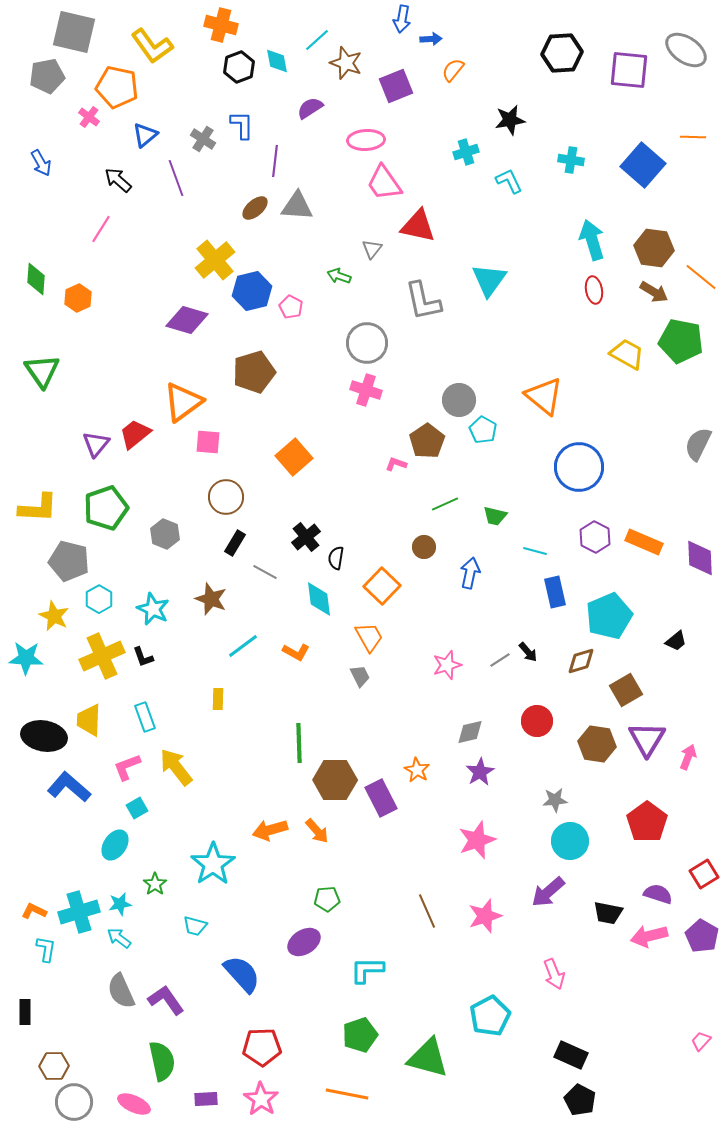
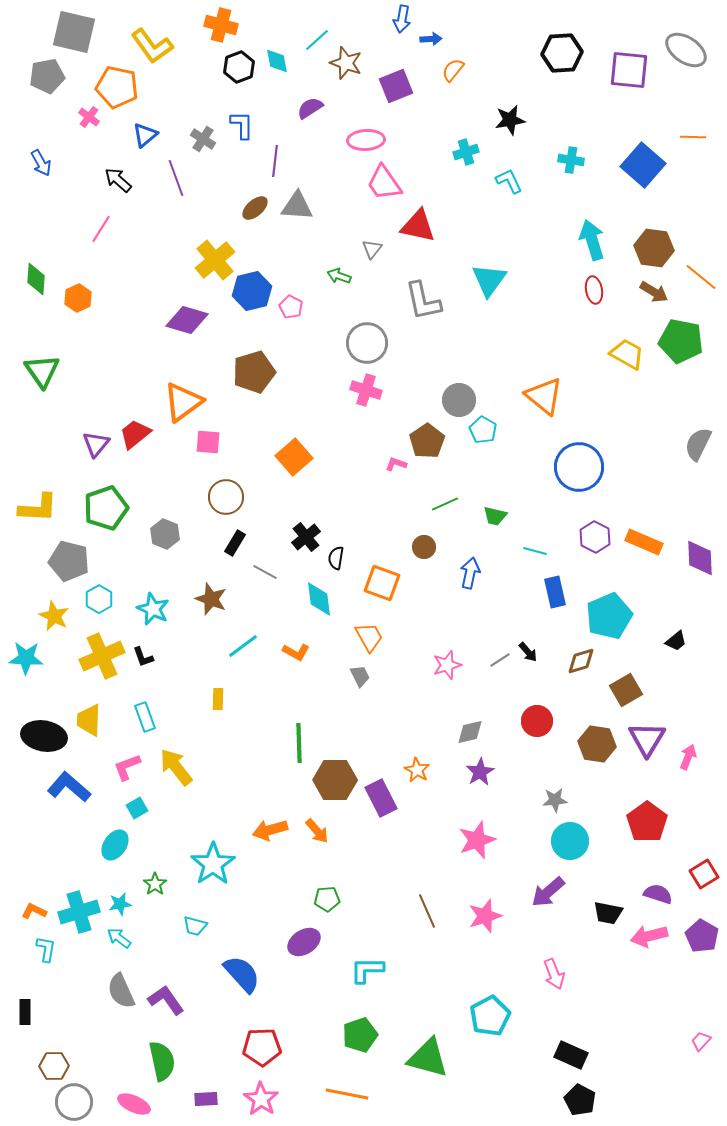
orange square at (382, 586): moved 3 px up; rotated 24 degrees counterclockwise
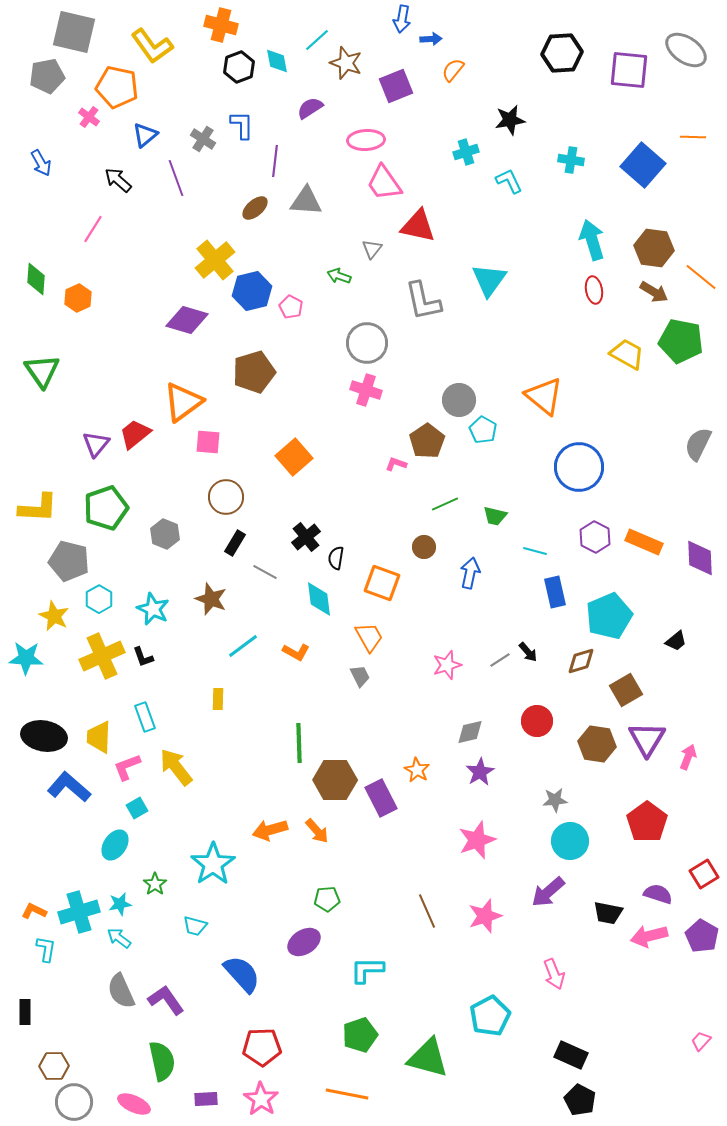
gray triangle at (297, 206): moved 9 px right, 5 px up
pink line at (101, 229): moved 8 px left
yellow trapezoid at (89, 720): moved 10 px right, 17 px down
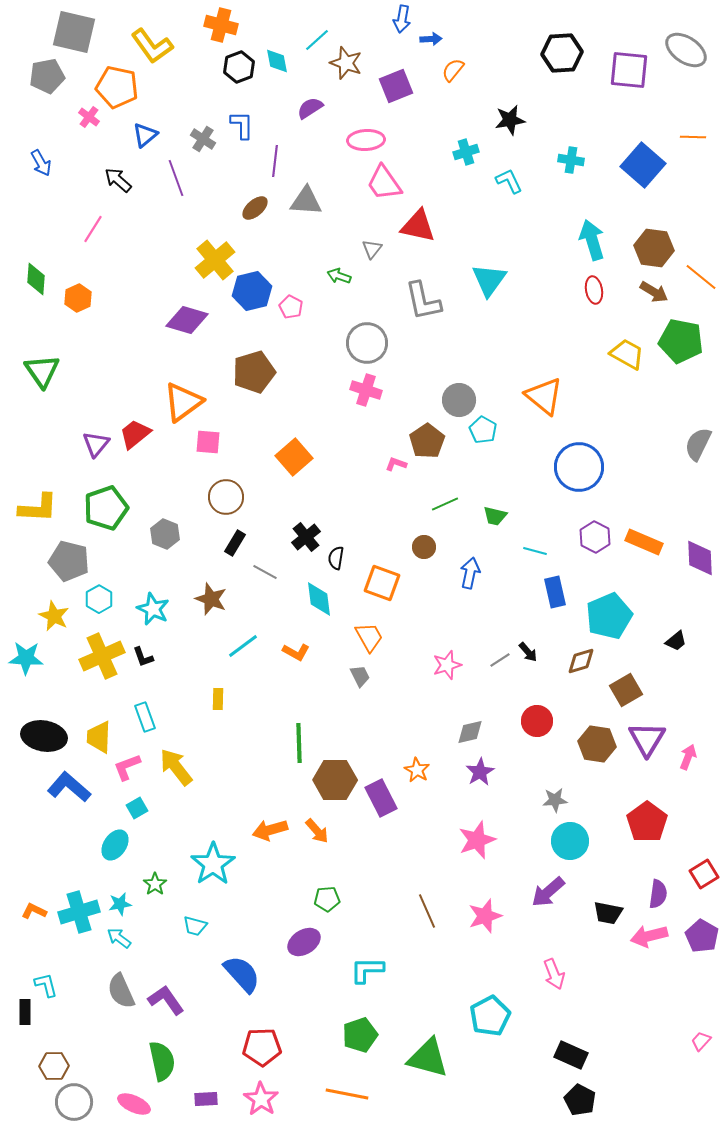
purple semicircle at (658, 894): rotated 80 degrees clockwise
cyan L-shape at (46, 949): moved 36 px down; rotated 24 degrees counterclockwise
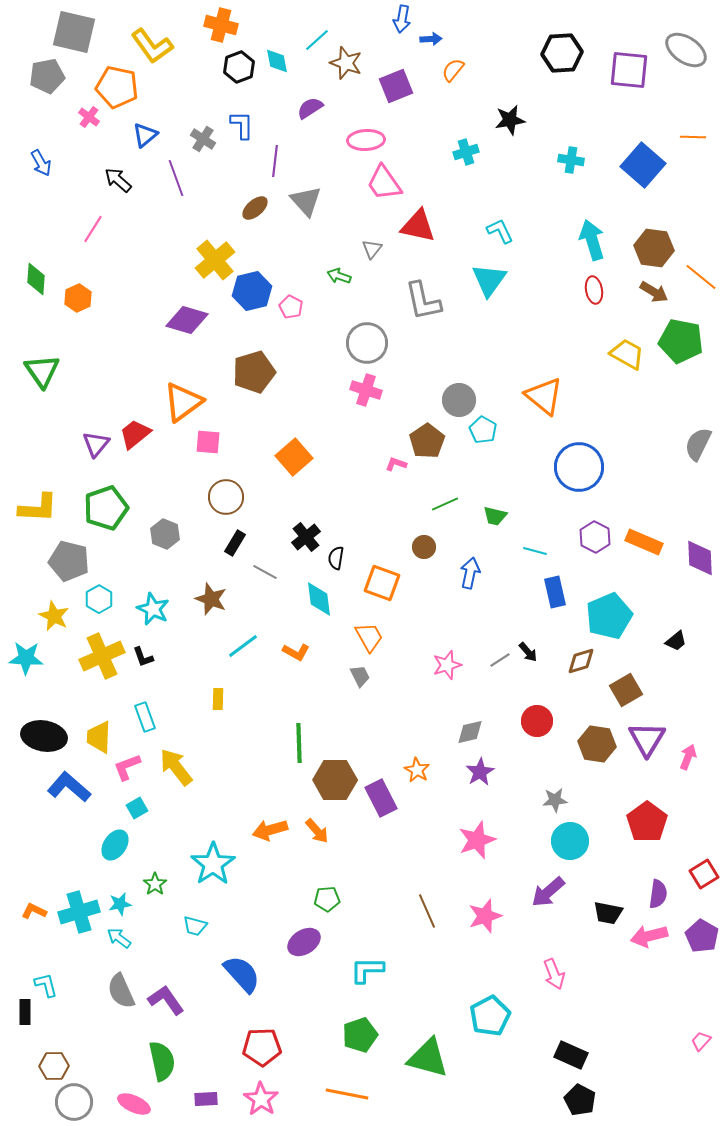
cyan L-shape at (509, 181): moved 9 px left, 50 px down
gray triangle at (306, 201): rotated 44 degrees clockwise
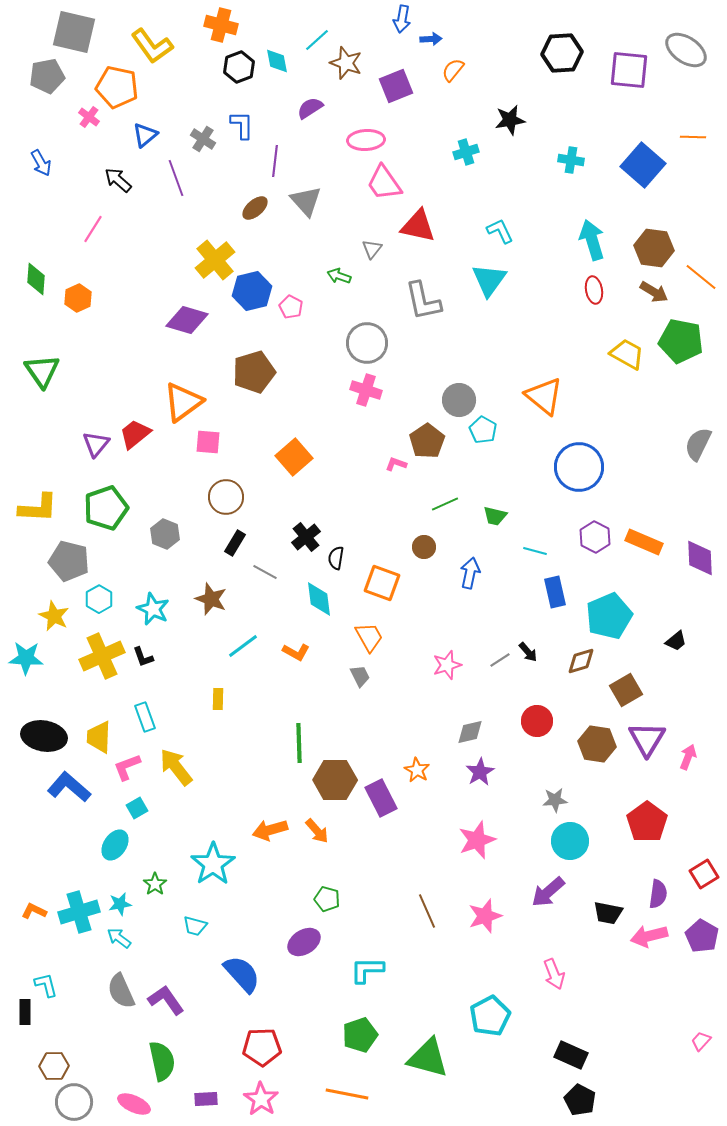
green pentagon at (327, 899): rotated 20 degrees clockwise
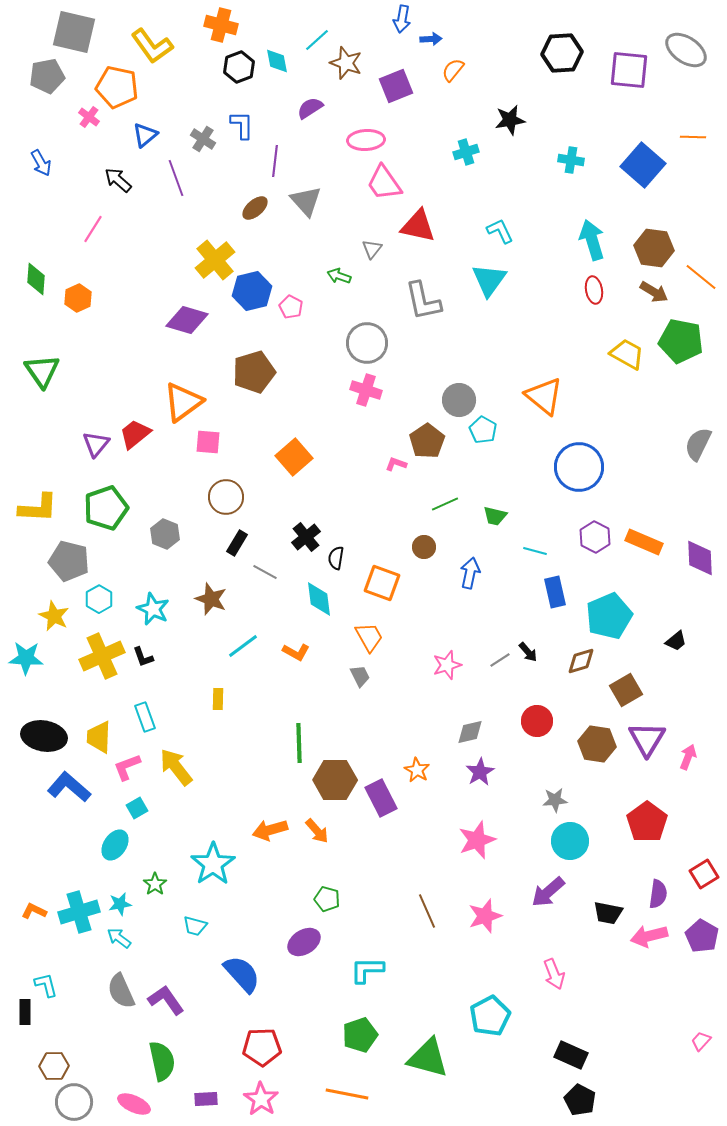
black rectangle at (235, 543): moved 2 px right
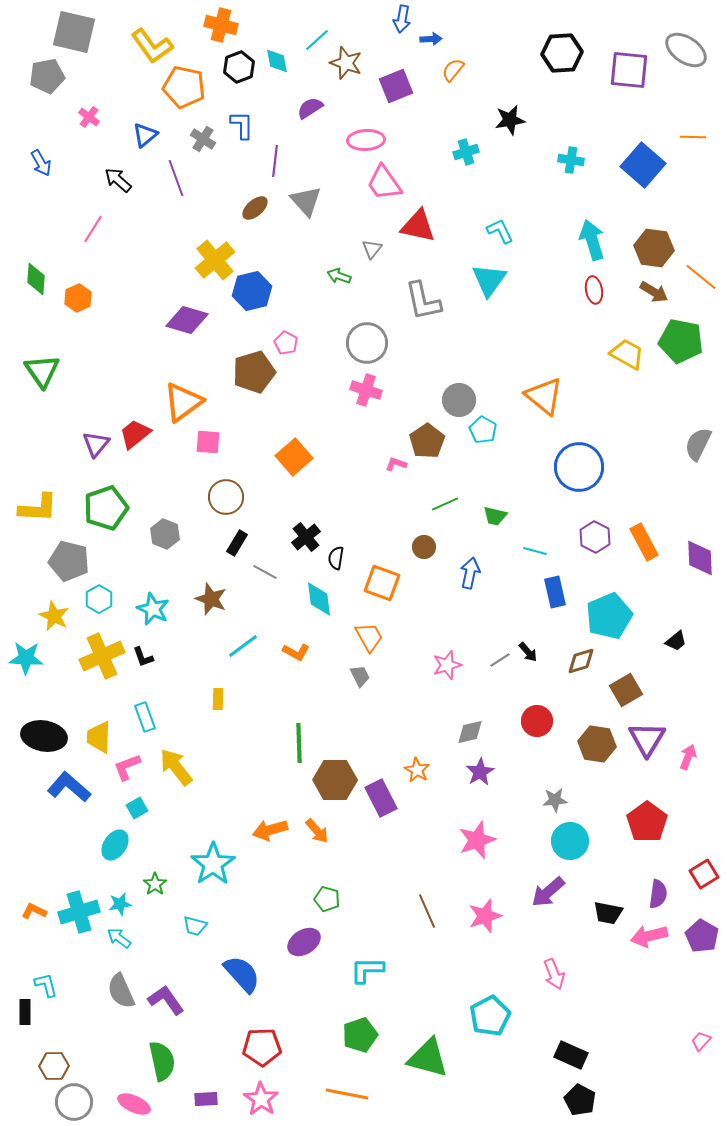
orange pentagon at (117, 87): moved 67 px right
pink pentagon at (291, 307): moved 5 px left, 36 px down
orange rectangle at (644, 542): rotated 39 degrees clockwise
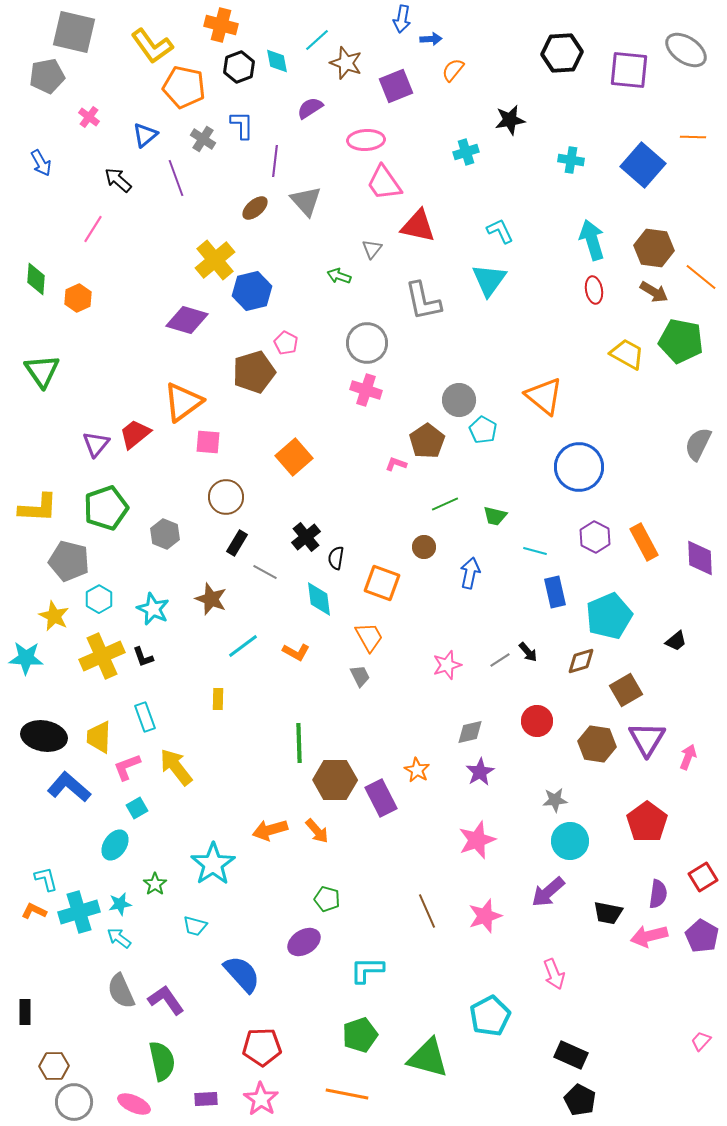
red square at (704, 874): moved 1 px left, 3 px down
cyan L-shape at (46, 985): moved 106 px up
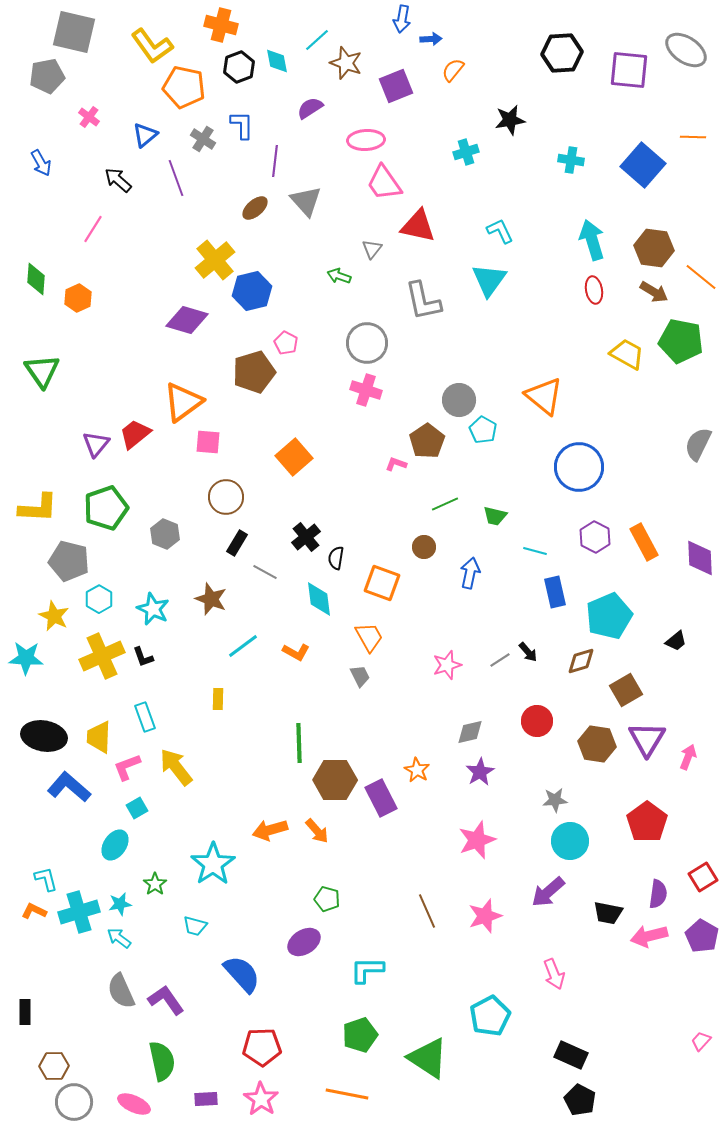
green triangle at (428, 1058): rotated 18 degrees clockwise
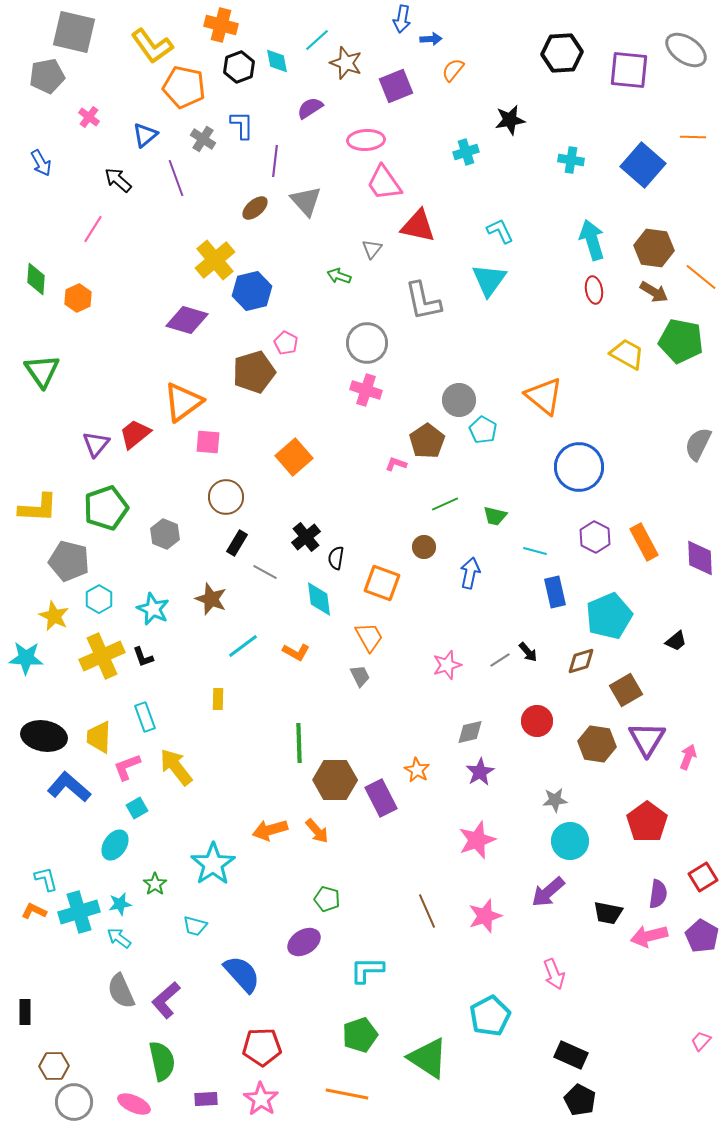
purple L-shape at (166, 1000): rotated 96 degrees counterclockwise
